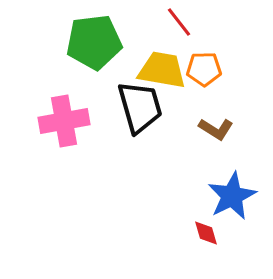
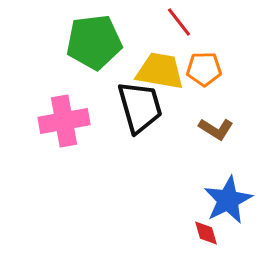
yellow trapezoid: moved 2 px left, 1 px down
blue star: moved 4 px left, 4 px down
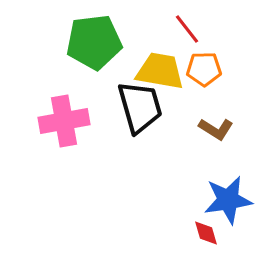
red line: moved 8 px right, 7 px down
blue star: rotated 18 degrees clockwise
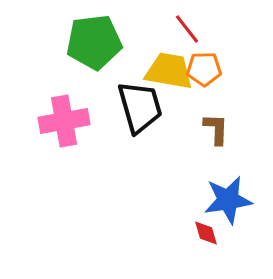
yellow trapezoid: moved 9 px right
brown L-shape: rotated 120 degrees counterclockwise
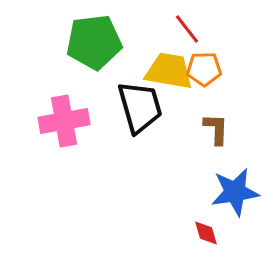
blue star: moved 7 px right, 8 px up
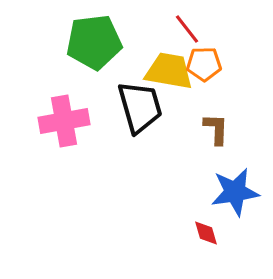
orange pentagon: moved 5 px up
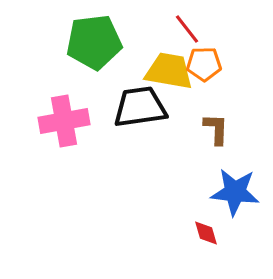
black trapezoid: rotated 82 degrees counterclockwise
blue star: rotated 15 degrees clockwise
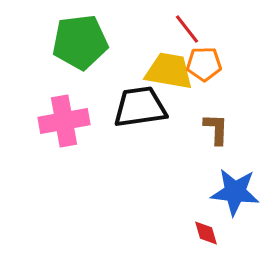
green pentagon: moved 14 px left
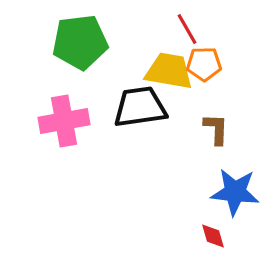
red line: rotated 8 degrees clockwise
red diamond: moved 7 px right, 3 px down
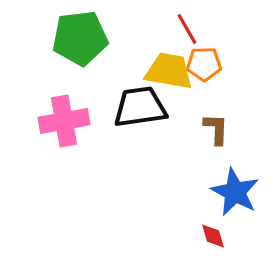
green pentagon: moved 4 px up
blue star: rotated 21 degrees clockwise
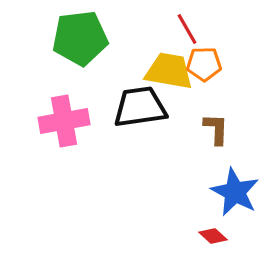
red diamond: rotated 32 degrees counterclockwise
